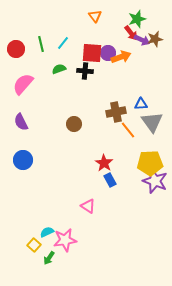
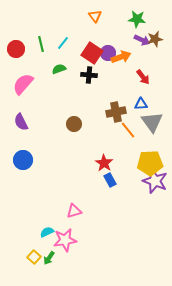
green star: rotated 24 degrees clockwise
red arrow: moved 12 px right, 44 px down
red square: rotated 30 degrees clockwise
black cross: moved 4 px right, 4 px down
pink triangle: moved 14 px left, 5 px down; rotated 49 degrees counterclockwise
yellow square: moved 12 px down
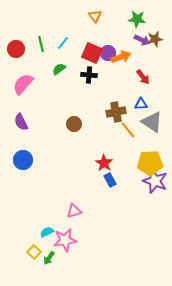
red square: rotated 10 degrees counterclockwise
green semicircle: rotated 16 degrees counterclockwise
gray triangle: rotated 20 degrees counterclockwise
yellow square: moved 5 px up
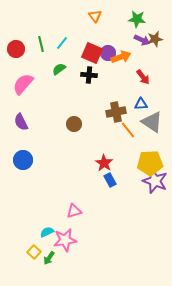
cyan line: moved 1 px left
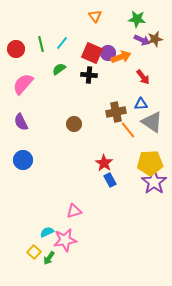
purple star: moved 1 px left, 1 px down; rotated 15 degrees clockwise
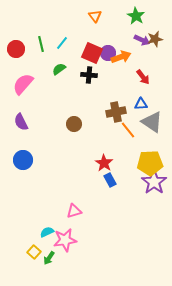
green star: moved 1 px left, 3 px up; rotated 24 degrees clockwise
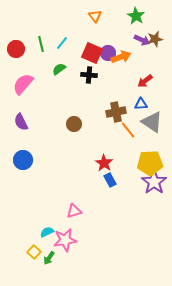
red arrow: moved 2 px right, 4 px down; rotated 91 degrees clockwise
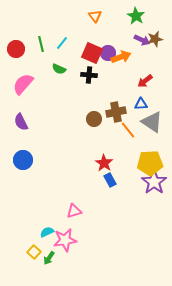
green semicircle: rotated 120 degrees counterclockwise
brown circle: moved 20 px right, 5 px up
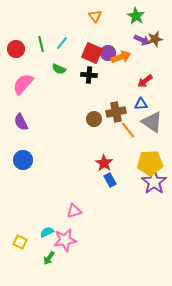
yellow square: moved 14 px left, 10 px up; rotated 16 degrees counterclockwise
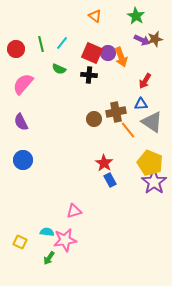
orange triangle: rotated 16 degrees counterclockwise
orange arrow: rotated 90 degrees clockwise
red arrow: rotated 21 degrees counterclockwise
yellow pentagon: rotated 25 degrees clockwise
cyan semicircle: rotated 32 degrees clockwise
